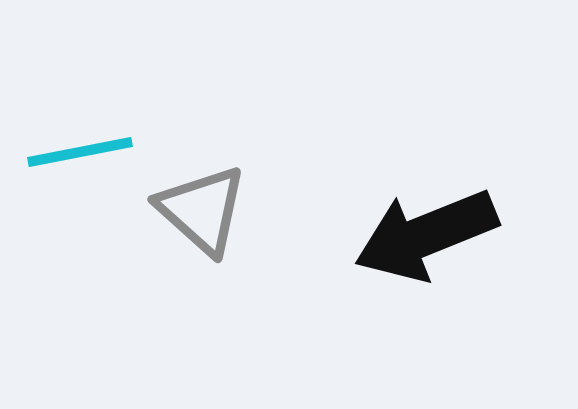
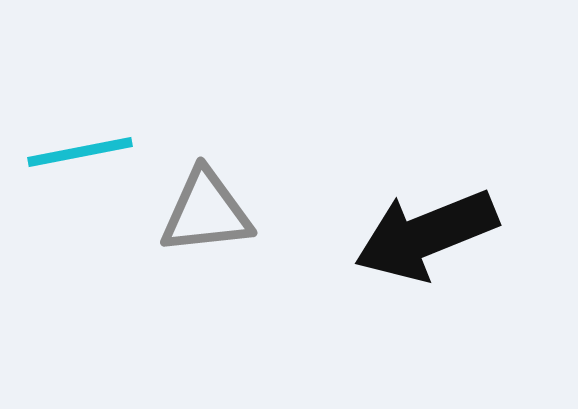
gray triangle: moved 4 px right, 2 px down; rotated 48 degrees counterclockwise
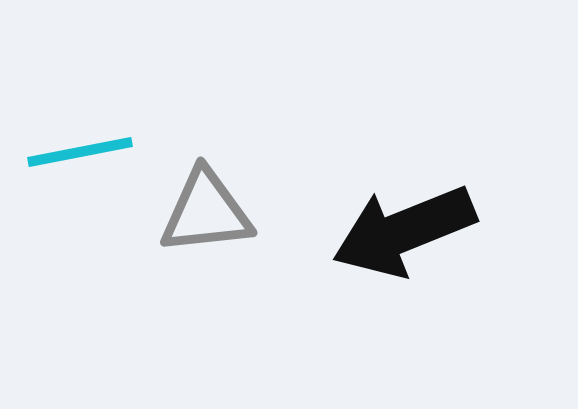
black arrow: moved 22 px left, 4 px up
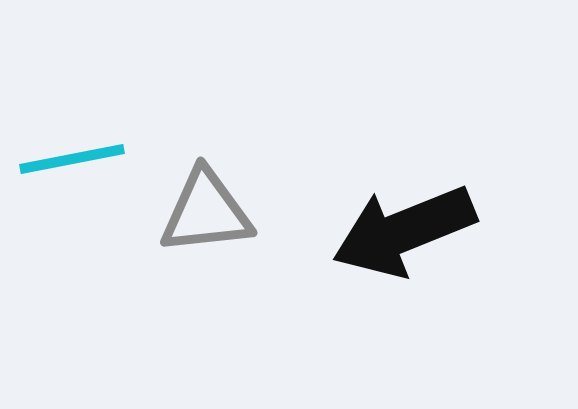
cyan line: moved 8 px left, 7 px down
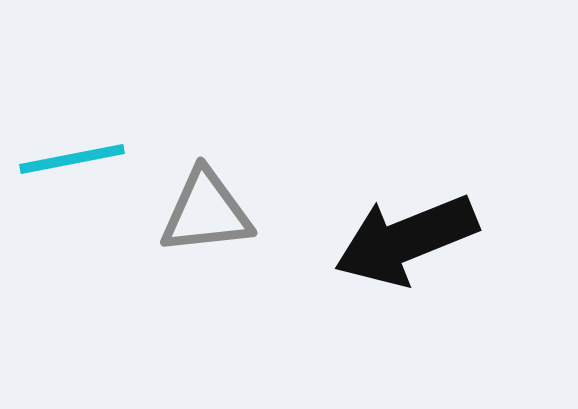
black arrow: moved 2 px right, 9 px down
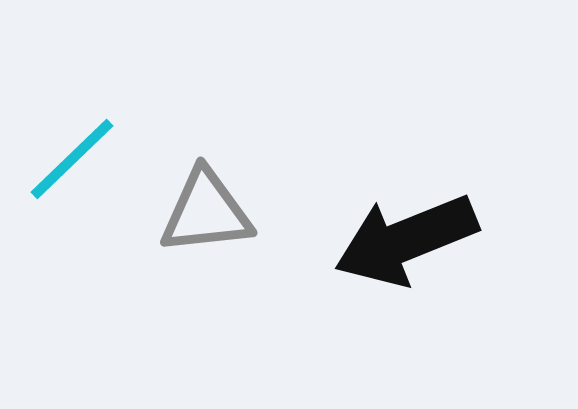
cyan line: rotated 33 degrees counterclockwise
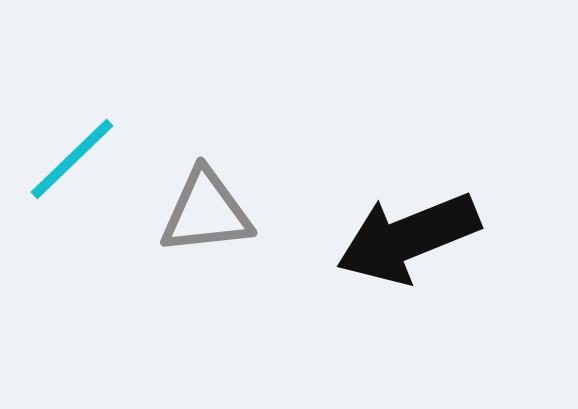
black arrow: moved 2 px right, 2 px up
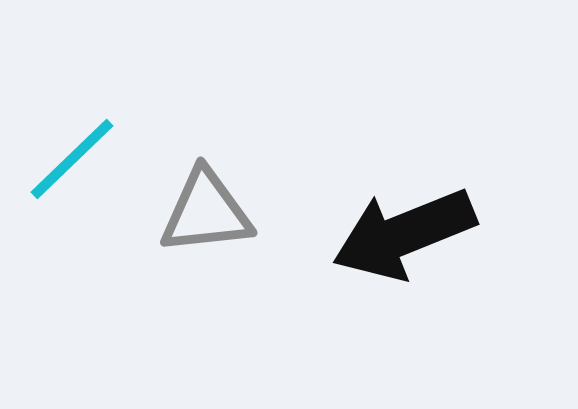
black arrow: moved 4 px left, 4 px up
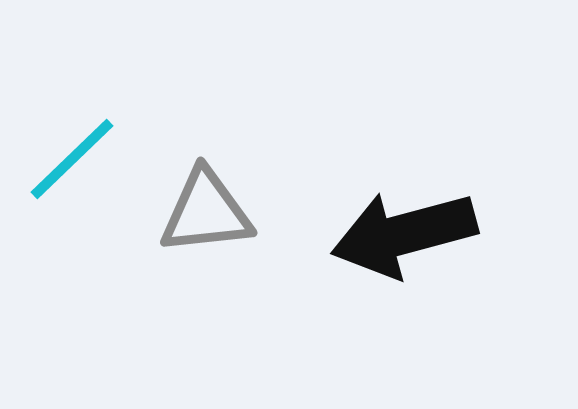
black arrow: rotated 7 degrees clockwise
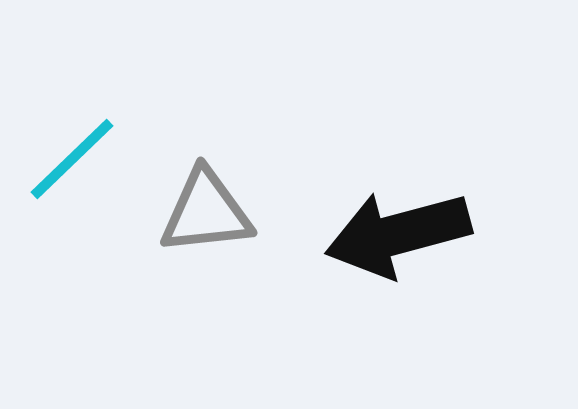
black arrow: moved 6 px left
